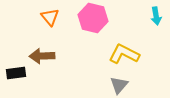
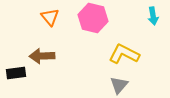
cyan arrow: moved 3 px left
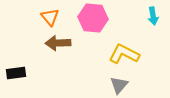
pink hexagon: rotated 8 degrees counterclockwise
brown arrow: moved 16 px right, 13 px up
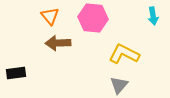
orange triangle: moved 1 px up
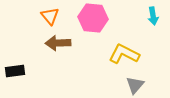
black rectangle: moved 1 px left, 2 px up
gray triangle: moved 16 px right
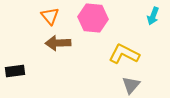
cyan arrow: rotated 30 degrees clockwise
gray triangle: moved 4 px left
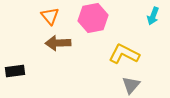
pink hexagon: rotated 16 degrees counterclockwise
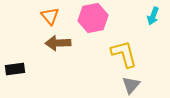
yellow L-shape: rotated 48 degrees clockwise
black rectangle: moved 2 px up
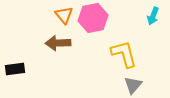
orange triangle: moved 14 px right, 1 px up
gray triangle: moved 2 px right
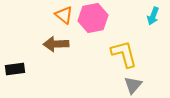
orange triangle: rotated 12 degrees counterclockwise
brown arrow: moved 2 px left, 1 px down
